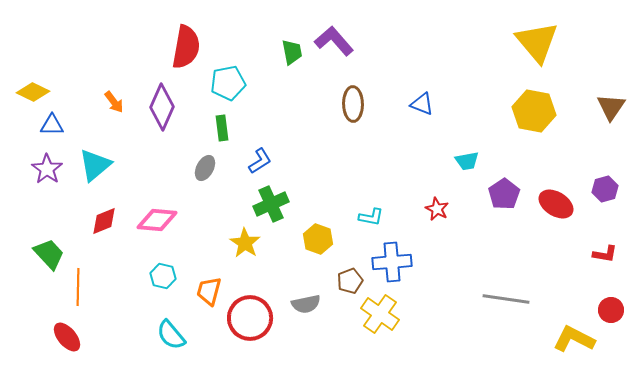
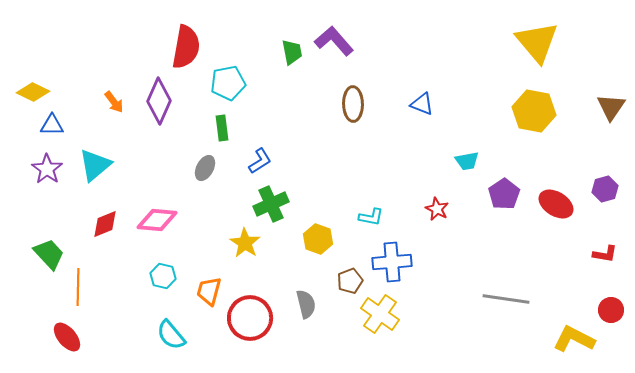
purple diamond at (162, 107): moved 3 px left, 6 px up
red diamond at (104, 221): moved 1 px right, 3 px down
gray semicircle at (306, 304): rotated 92 degrees counterclockwise
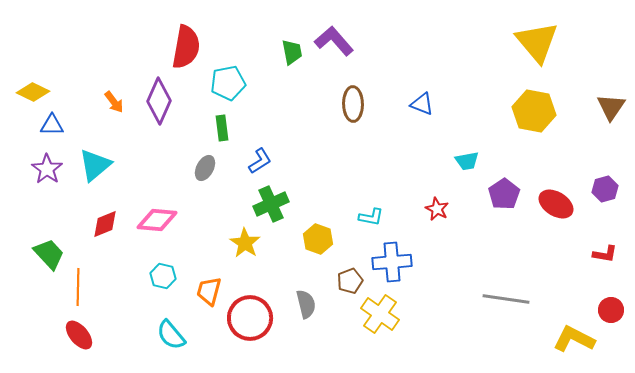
red ellipse at (67, 337): moved 12 px right, 2 px up
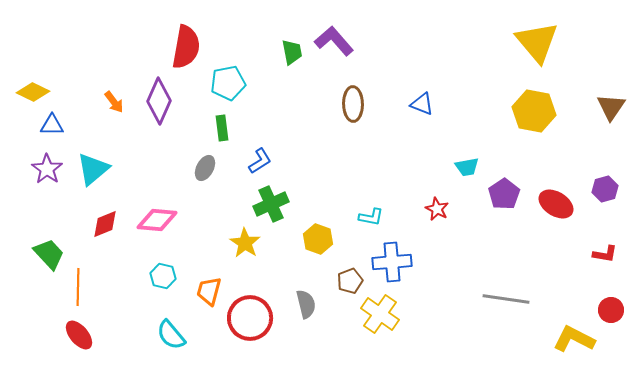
cyan trapezoid at (467, 161): moved 6 px down
cyan triangle at (95, 165): moved 2 px left, 4 px down
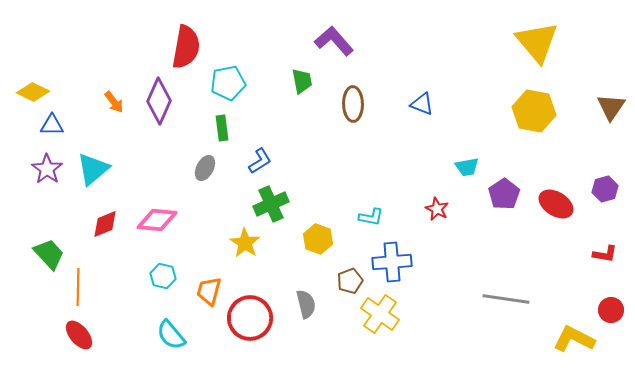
green trapezoid at (292, 52): moved 10 px right, 29 px down
